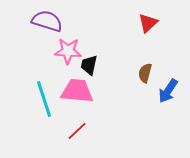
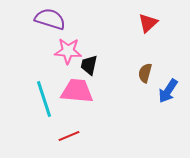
purple semicircle: moved 3 px right, 2 px up
red line: moved 8 px left, 5 px down; rotated 20 degrees clockwise
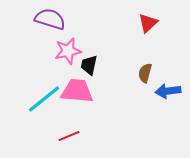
pink star: rotated 16 degrees counterclockwise
blue arrow: rotated 50 degrees clockwise
cyan line: rotated 69 degrees clockwise
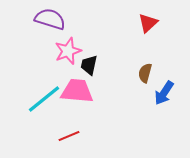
pink star: rotated 8 degrees counterclockwise
blue arrow: moved 4 px left, 2 px down; rotated 50 degrees counterclockwise
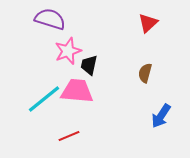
blue arrow: moved 3 px left, 23 px down
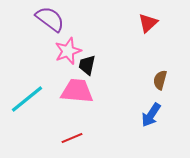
purple semicircle: rotated 20 degrees clockwise
black trapezoid: moved 2 px left
brown semicircle: moved 15 px right, 7 px down
cyan line: moved 17 px left
blue arrow: moved 10 px left, 1 px up
red line: moved 3 px right, 2 px down
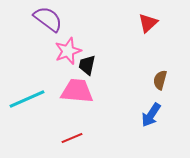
purple semicircle: moved 2 px left
cyan line: rotated 15 degrees clockwise
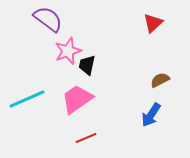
red triangle: moved 5 px right
brown semicircle: rotated 48 degrees clockwise
pink trapezoid: moved 8 px down; rotated 40 degrees counterclockwise
red line: moved 14 px right
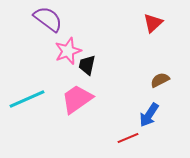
blue arrow: moved 2 px left
red line: moved 42 px right
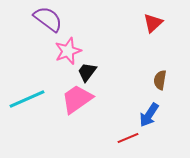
black trapezoid: moved 7 px down; rotated 25 degrees clockwise
brown semicircle: rotated 54 degrees counterclockwise
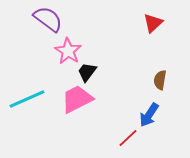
pink star: rotated 20 degrees counterclockwise
pink trapezoid: rotated 8 degrees clockwise
red line: rotated 20 degrees counterclockwise
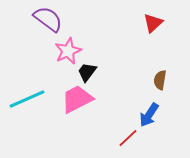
pink star: rotated 16 degrees clockwise
